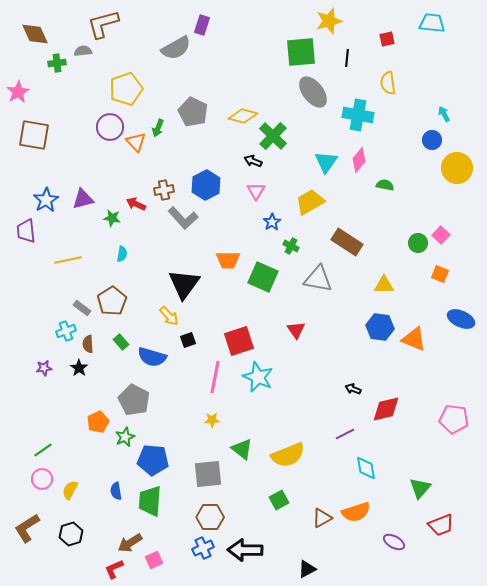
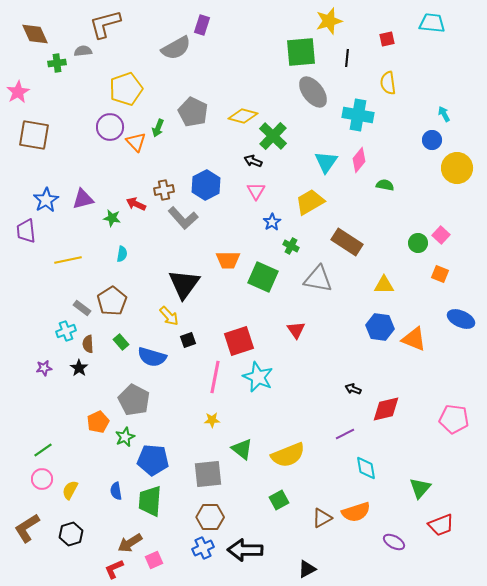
brown L-shape at (103, 24): moved 2 px right
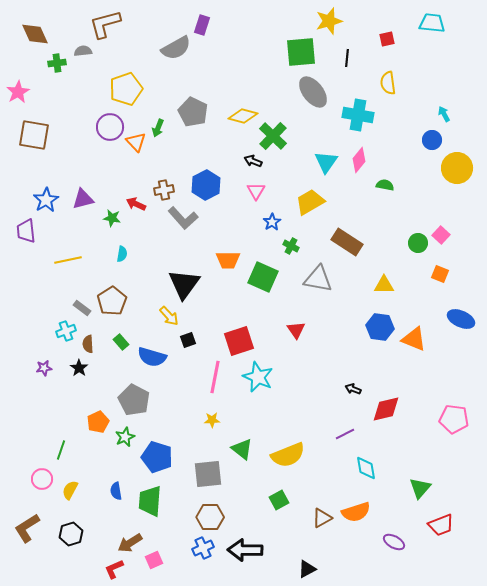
green line at (43, 450): moved 18 px right; rotated 36 degrees counterclockwise
blue pentagon at (153, 460): moved 4 px right, 3 px up; rotated 12 degrees clockwise
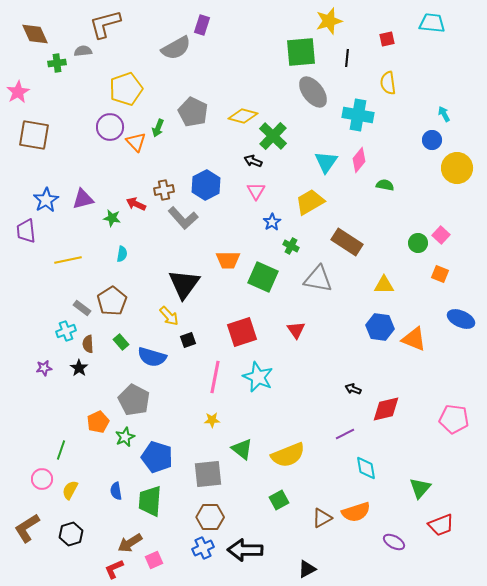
red square at (239, 341): moved 3 px right, 9 px up
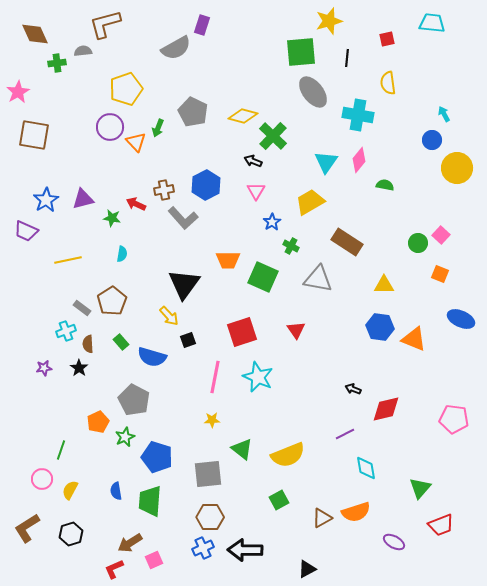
purple trapezoid at (26, 231): rotated 60 degrees counterclockwise
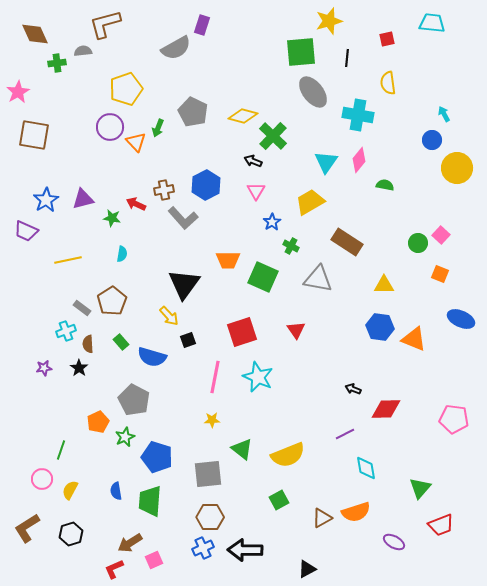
red diamond at (386, 409): rotated 12 degrees clockwise
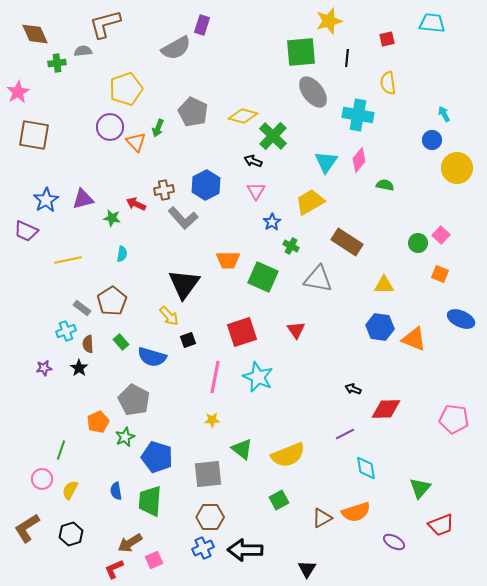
black triangle at (307, 569): rotated 30 degrees counterclockwise
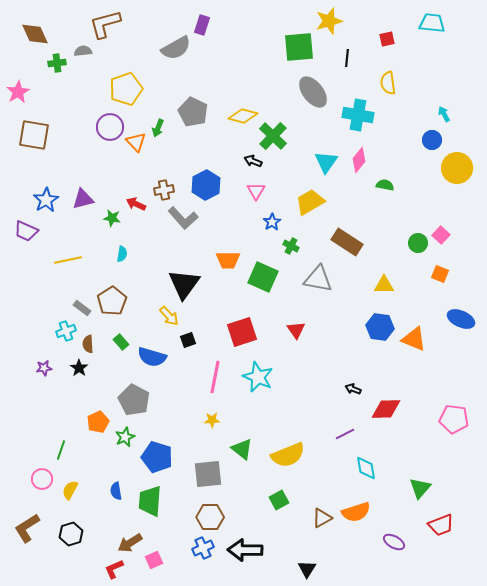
green square at (301, 52): moved 2 px left, 5 px up
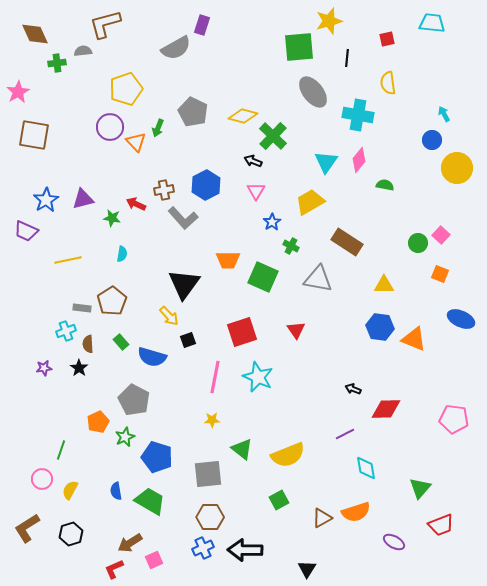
gray rectangle at (82, 308): rotated 30 degrees counterclockwise
green trapezoid at (150, 501): rotated 116 degrees clockwise
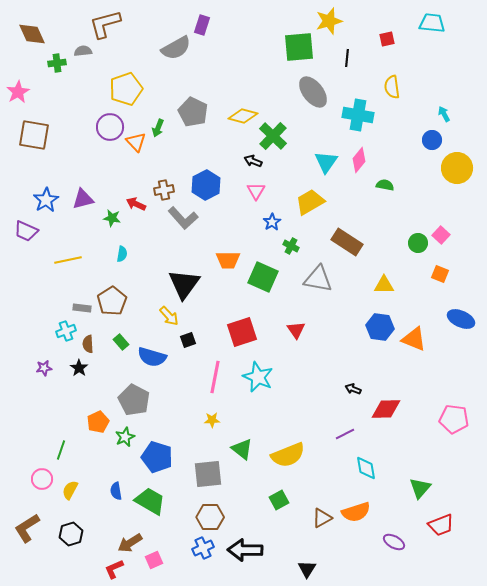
brown diamond at (35, 34): moved 3 px left
yellow semicircle at (388, 83): moved 4 px right, 4 px down
